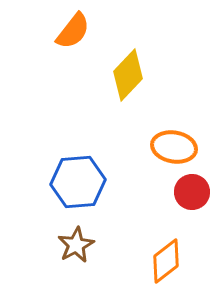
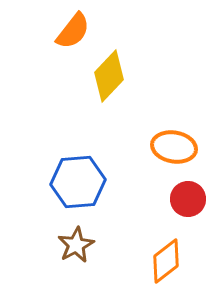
yellow diamond: moved 19 px left, 1 px down
red circle: moved 4 px left, 7 px down
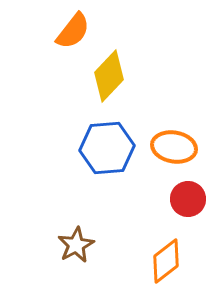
blue hexagon: moved 29 px right, 34 px up
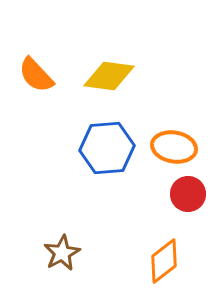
orange semicircle: moved 37 px left, 44 px down; rotated 99 degrees clockwise
yellow diamond: rotated 54 degrees clockwise
red circle: moved 5 px up
brown star: moved 14 px left, 8 px down
orange diamond: moved 2 px left
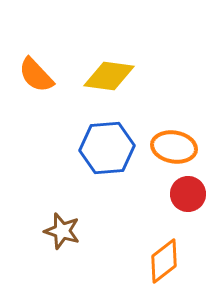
brown star: moved 22 px up; rotated 27 degrees counterclockwise
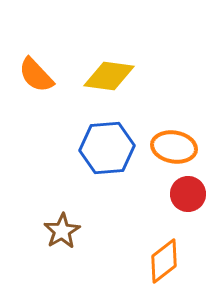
brown star: rotated 24 degrees clockwise
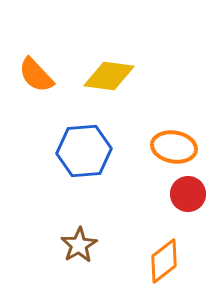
blue hexagon: moved 23 px left, 3 px down
brown star: moved 17 px right, 14 px down
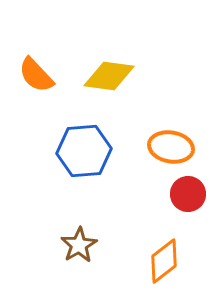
orange ellipse: moved 3 px left
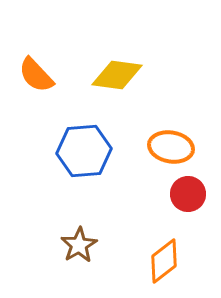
yellow diamond: moved 8 px right, 1 px up
